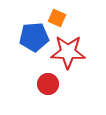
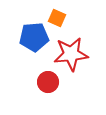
red star: moved 3 px right, 2 px down; rotated 8 degrees counterclockwise
red circle: moved 2 px up
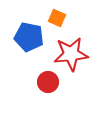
blue pentagon: moved 5 px left; rotated 16 degrees clockwise
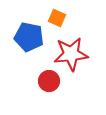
red circle: moved 1 px right, 1 px up
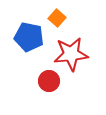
orange square: rotated 18 degrees clockwise
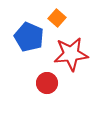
blue pentagon: rotated 12 degrees clockwise
red circle: moved 2 px left, 2 px down
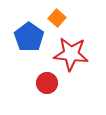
blue pentagon: rotated 12 degrees clockwise
red star: rotated 12 degrees clockwise
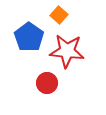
orange square: moved 2 px right, 3 px up
red star: moved 4 px left, 3 px up
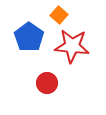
red star: moved 5 px right, 5 px up
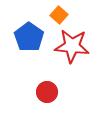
red circle: moved 9 px down
